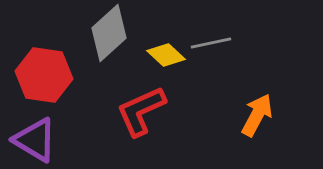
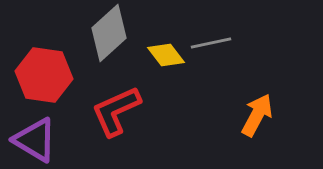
yellow diamond: rotated 9 degrees clockwise
red L-shape: moved 25 px left
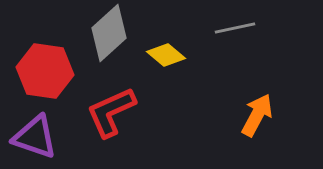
gray line: moved 24 px right, 15 px up
yellow diamond: rotated 12 degrees counterclockwise
red hexagon: moved 1 px right, 4 px up
red L-shape: moved 5 px left, 1 px down
purple triangle: moved 3 px up; rotated 12 degrees counterclockwise
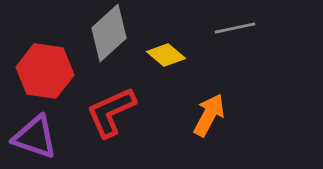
orange arrow: moved 48 px left
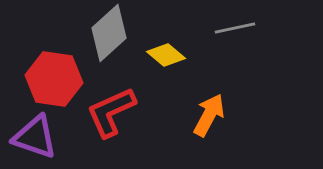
red hexagon: moved 9 px right, 8 px down
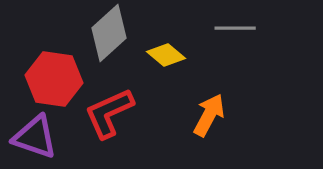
gray line: rotated 12 degrees clockwise
red L-shape: moved 2 px left, 1 px down
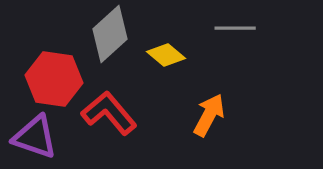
gray diamond: moved 1 px right, 1 px down
red L-shape: rotated 74 degrees clockwise
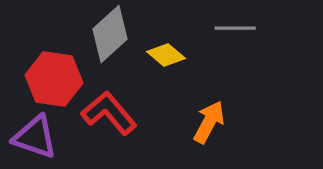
orange arrow: moved 7 px down
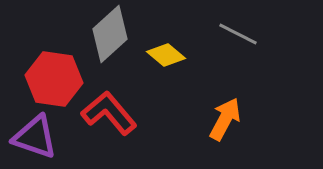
gray line: moved 3 px right, 6 px down; rotated 27 degrees clockwise
orange arrow: moved 16 px right, 3 px up
